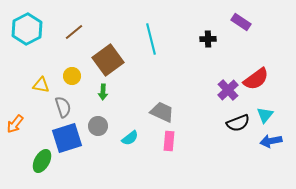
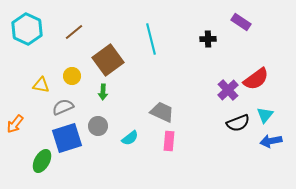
cyan hexagon: rotated 8 degrees counterclockwise
gray semicircle: rotated 95 degrees counterclockwise
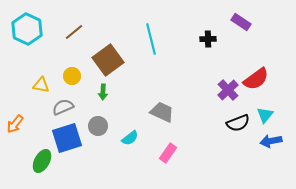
pink rectangle: moved 1 px left, 12 px down; rotated 30 degrees clockwise
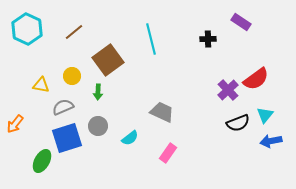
green arrow: moved 5 px left
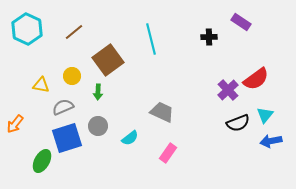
black cross: moved 1 px right, 2 px up
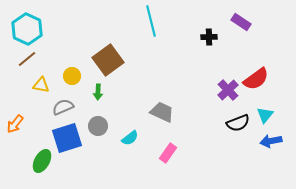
brown line: moved 47 px left, 27 px down
cyan line: moved 18 px up
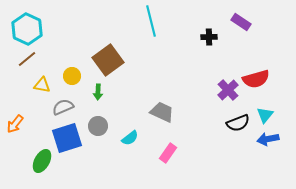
red semicircle: rotated 20 degrees clockwise
yellow triangle: moved 1 px right
blue arrow: moved 3 px left, 2 px up
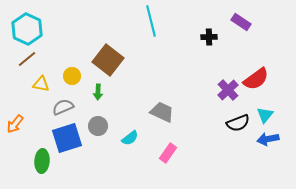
brown square: rotated 16 degrees counterclockwise
red semicircle: rotated 20 degrees counterclockwise
yellow triangle: moved 1 px left, 1 px up
green ellipse: rotated 25 degrees counterclockwise
